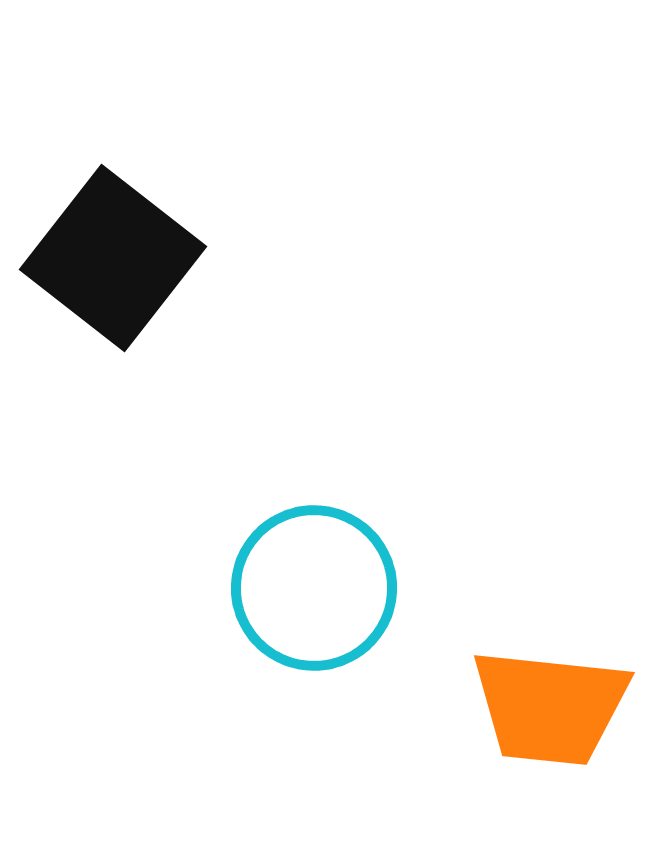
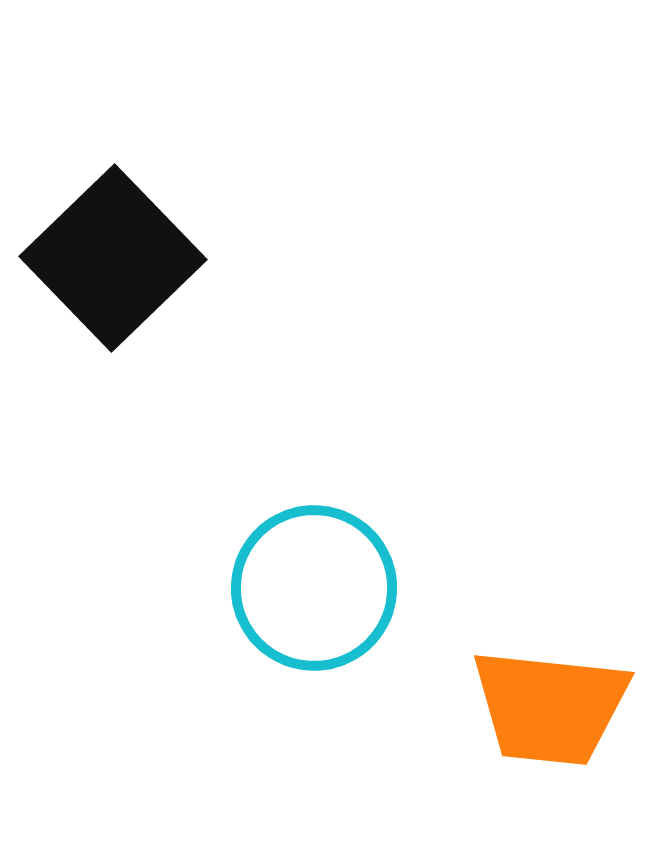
black square: rotated 8 degrees clockwise
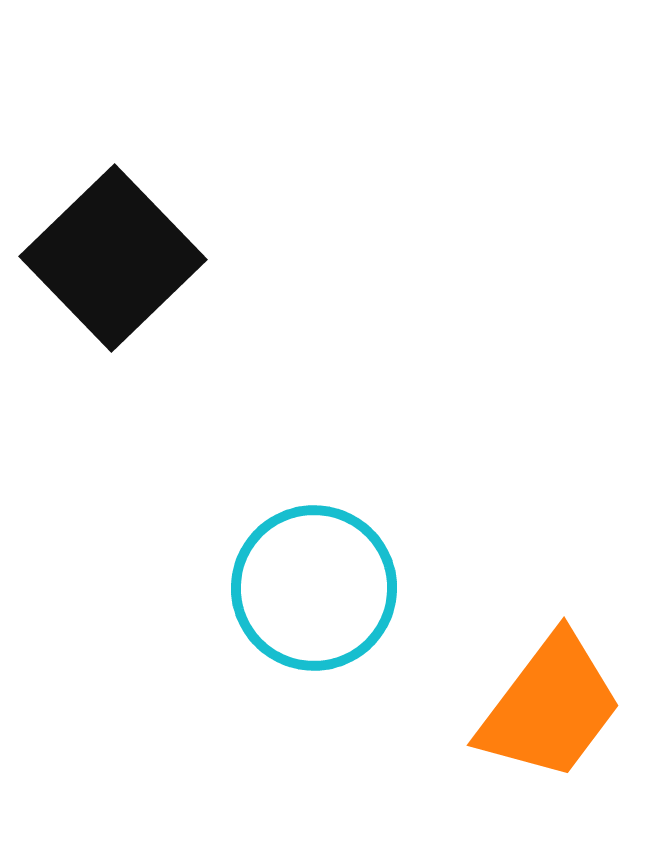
orange trapezoid: rotated 59 degrees counterclockwise
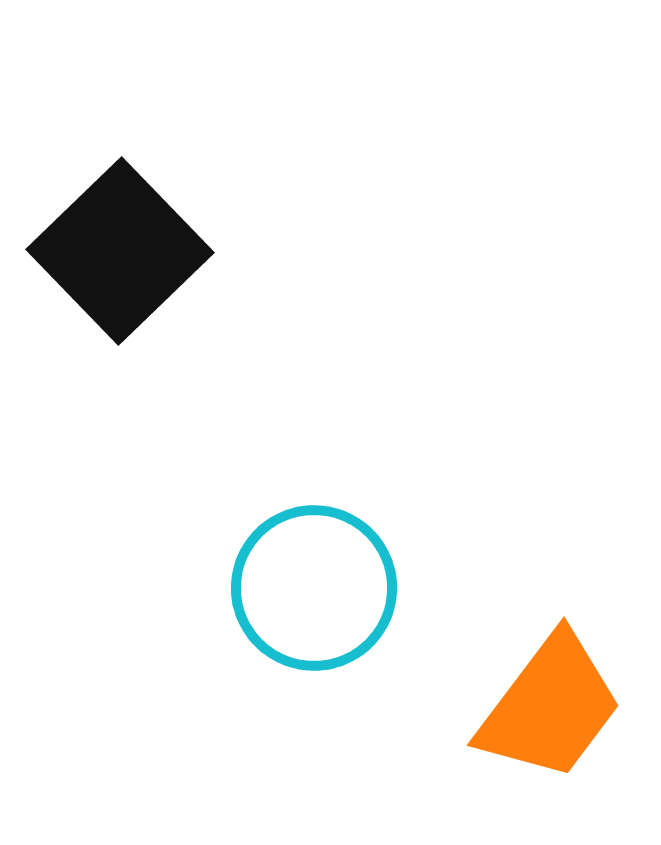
black square: moved 7 px right, 7 px up
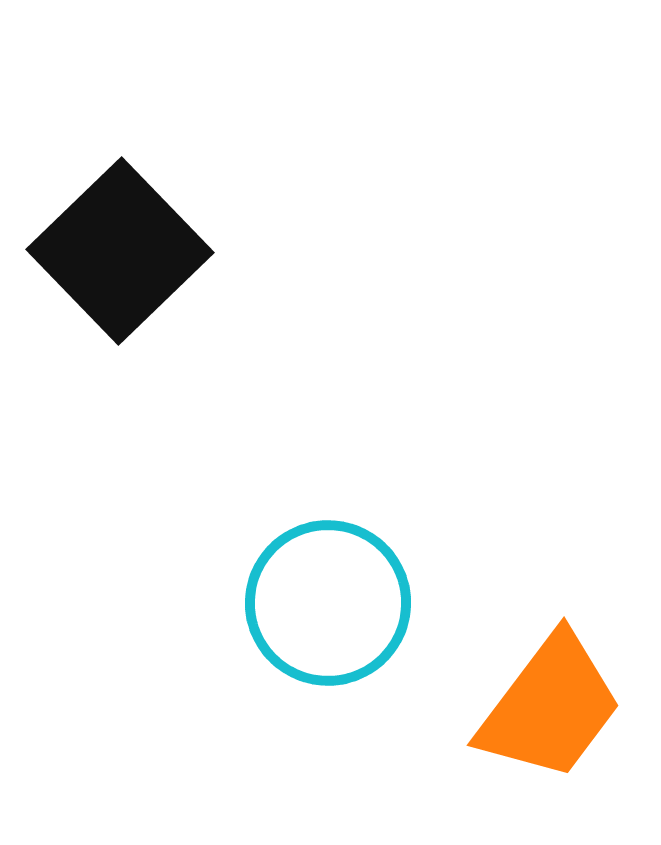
cyan circle: moved 14 px right, 15 px down
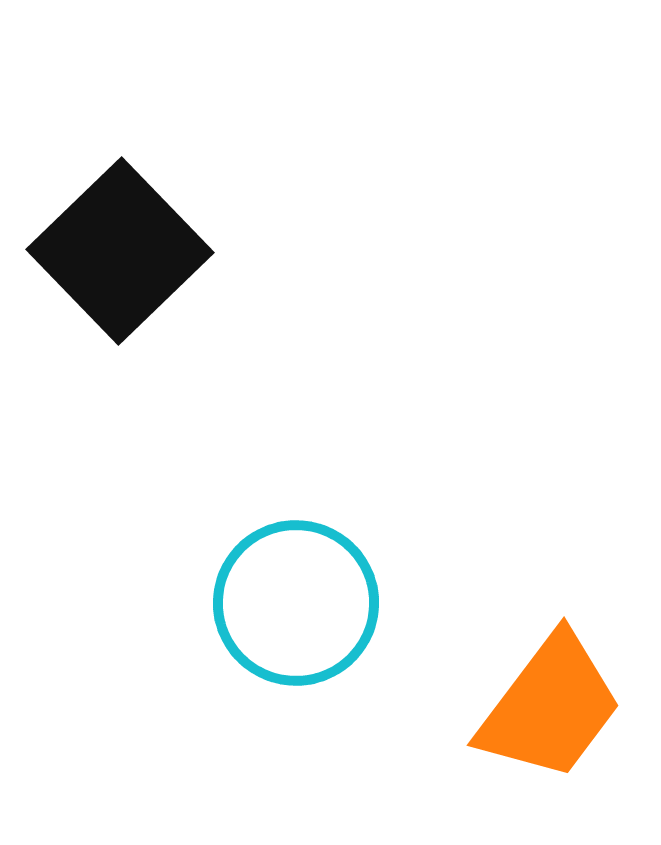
cyan circle: moved 32 px left
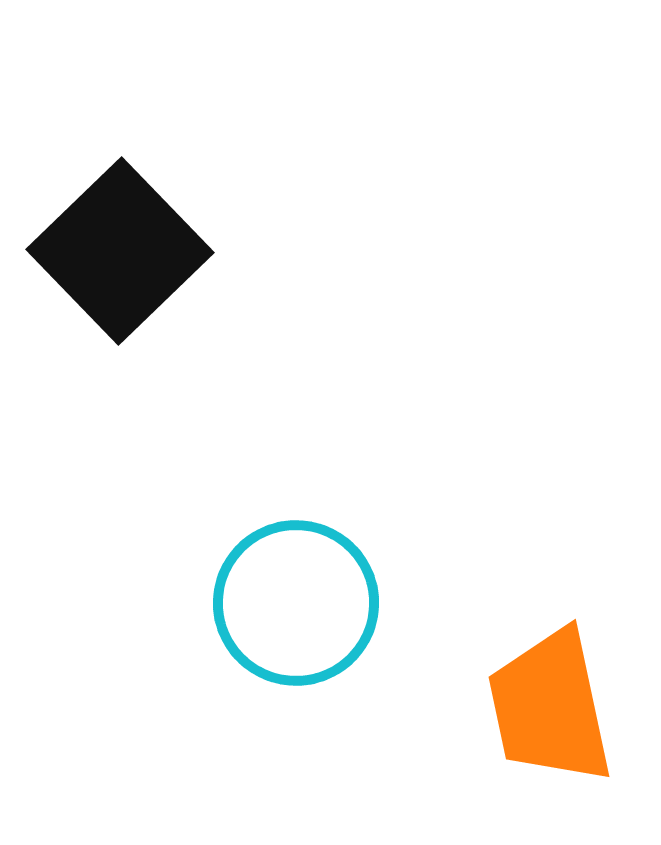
orange trapezoid: rotated 131 degrees clockwise
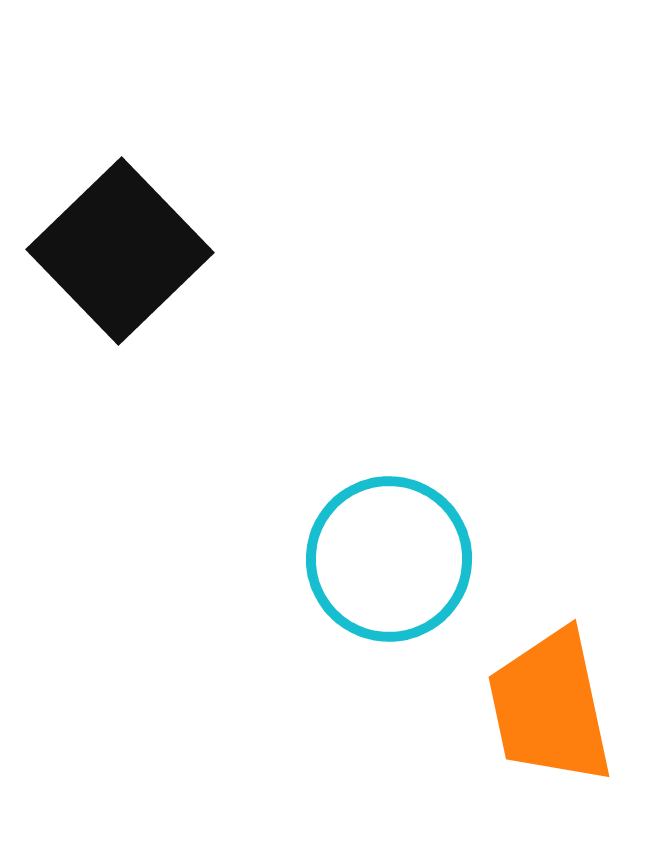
cyan circle: moved 93 px right, 44 px up
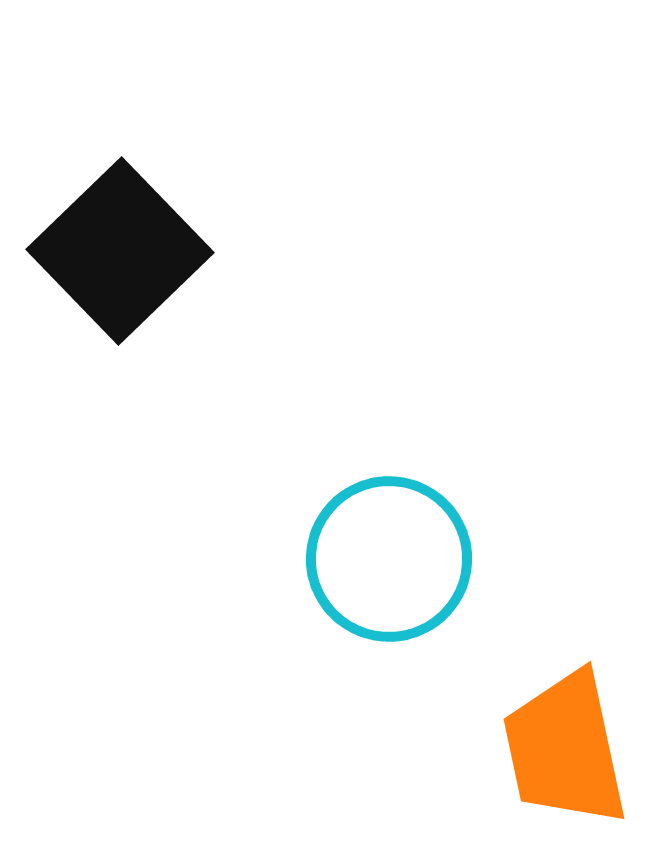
orange trapezoid: moved 15 px right, 42 px down
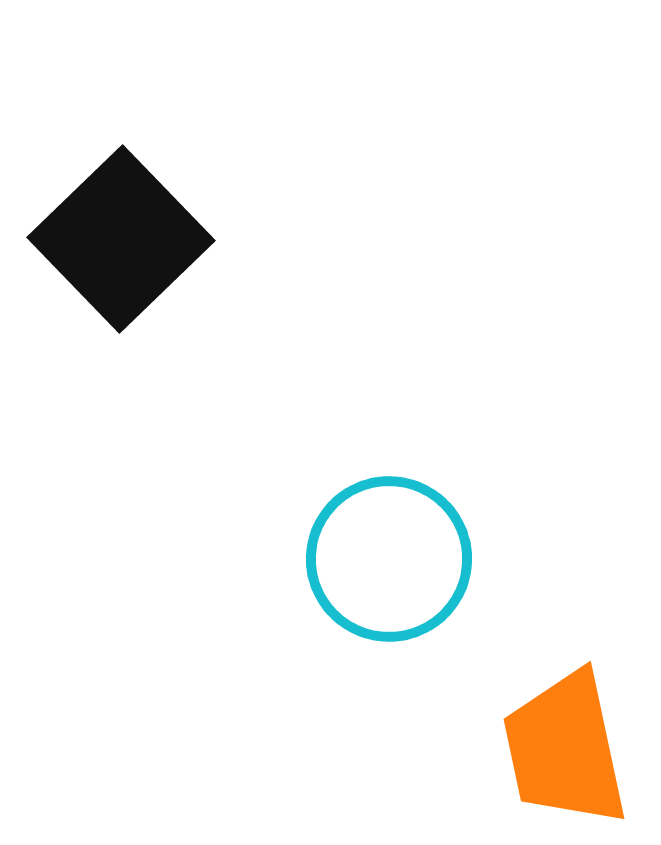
black square: moved 1 px right, 12 px up
